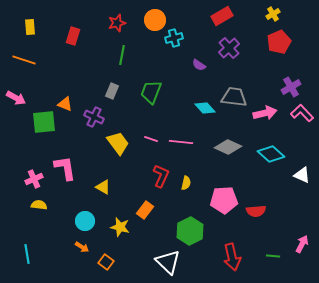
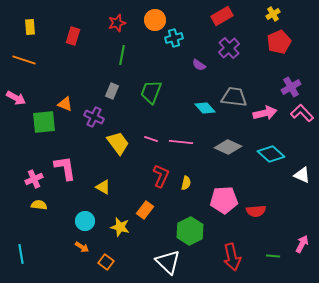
cyan line at (27, 254): moved 6 px left
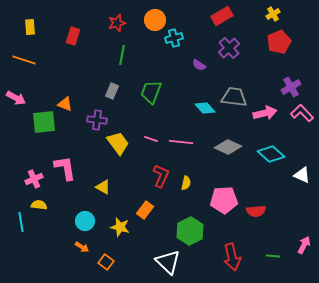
purple cross at (94, 117): moved 3 px right, 3 px down; rotated 18 degrees counterclockwise
pink arrow at (302, 244): moved 2 px right, 1 px down
cyan line at (21, 254): moved 32 px up
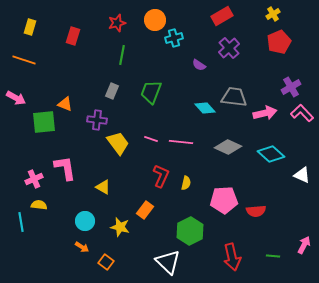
yellow rectangle at (30, 27): rotated 21 degrees clockwise
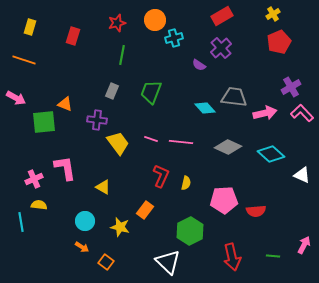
purple cross at (229, 48): moved 8 px left
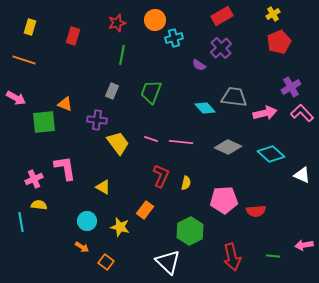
cyan circle at (85, 221): moved 2 px right
pink arrow at (304, 245): rotated 126 degrees counterclockwise
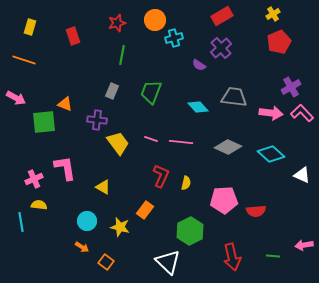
red rectangle at (73, 36): rotated 36 degrees counterclockwise
cyan diamond at (205, 108): moved 7 px left, 1 px up
pink arrow at (265, 113): moved 6 px right; rotated 20 degrees clockwise
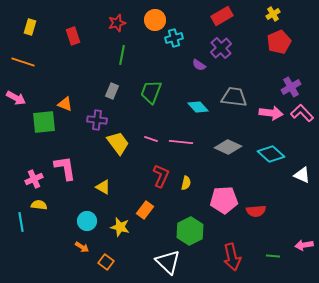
orange line at (24, 60): moved 1 px left, 2 px down
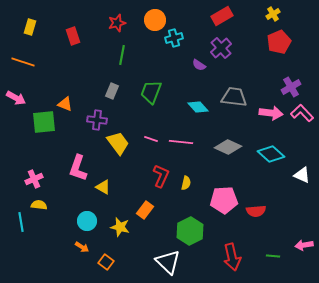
pink L-shape at (65, 168): moved 13 px right; rotated 152 degrees counterclockwise
